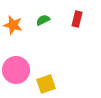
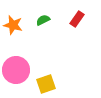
red rectangle: rotated 21 degrees clockwise
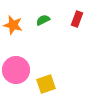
red rectangle: rotated 14 degrees counterclockwise
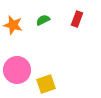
pink circle: moved 1 px right
